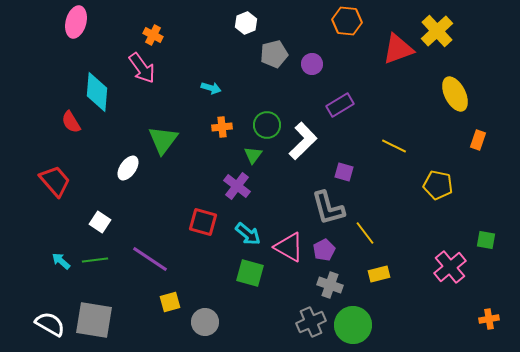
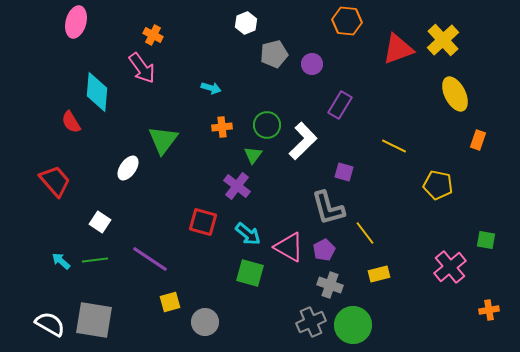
yellow cross at (437, 31): moved 6 px right, 9 px down
purple rectangle at (340, 105): rotated 28 degrees counterclockwise
orange cross at (489, 319): moved 9 px up
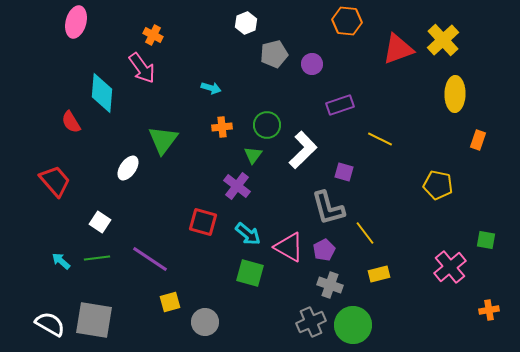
cyan diamond at (97, 92): moved 5 px right, 1 px down
yellow ellipse at (455, 94): rotated 28 degrees clockwise
purple rectangle at (340, 105): rotated 40 degrees clockwise
white L-shape at (303, 141): moved 9 px down
yellow line at (394, 146): moved 14 px left, 7 px up
green line at (95, 260): moved 2 px right, 2 px up
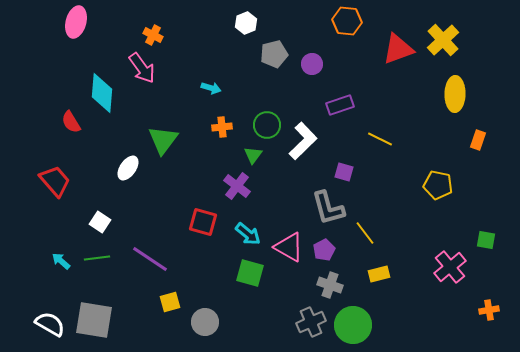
white L-shape at (303, 150): moved 9 px up
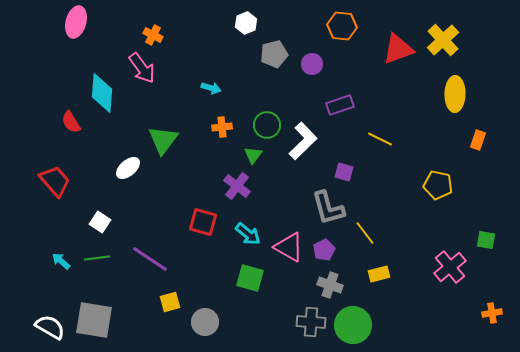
orange hexagon at (347, 21): moved 5 px left, 5 px down
white ellipse at (128, 168): rotated 15 degrees clockwise
green square at (250, 273): moved 5 px down
orange cross at (489, 310): moved 3 px right, 3 px down
gray cross at (311, 322): rotated 28 degrees clockwise
white semicircle at (50, 324): moved 3 px down
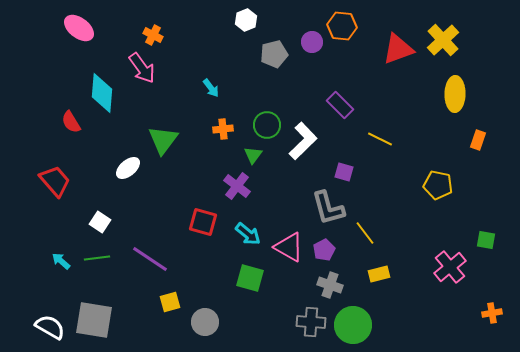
pink ellipse at (76, 22): moved 3 px right, 6 px down; rotated 68 degrees counterclockwise
white hexagon at (246, 23): moved 3 px up
purple circle at (312, 64): moved 22 px up
cyan arrow at (211, 88): rotated 36 degrees clockwise
purple rectangle at (340, 105): rotated 64 degrees clockwise
orange cross at (222, 127): moved 1 px right, 2 px down
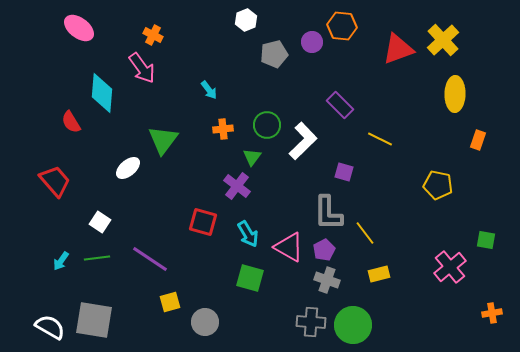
cyan arrow at (211, 88): moved 2 px left, 2 px down
green triangle at (253, 155): moved 1 px left, 2 px down
gray L-shape at (328, 208): moved 5 px down; rotated 15 degrees clockwise
cyan arrow at (248, 234): rotated 20 degrees clockwise
cyan arrow at (61, 261): rotated 96 degrees counterclockwise
gray cross at (330, 285): moved 3 px left, 5 px up
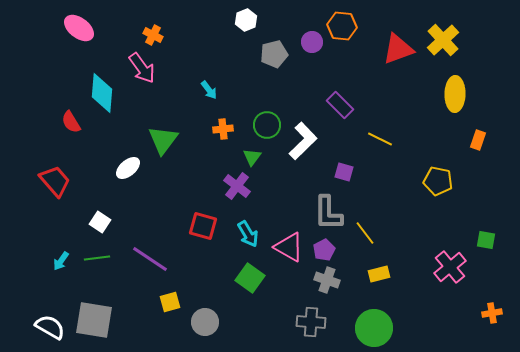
yellow pentagon at (438, 185): moved 4 px up
red square at (203, 222): moved 4 px down
green square at (250, 278): rotated 20 degrees clockwise
green circle at (353, 325): moved 21 px right, 3 px down
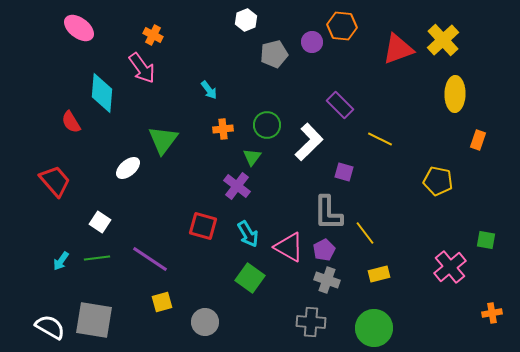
white L-shape at (303, 141): moved 6 px right, 1 px down
yellow square at (170, 302): moved 8 px left
